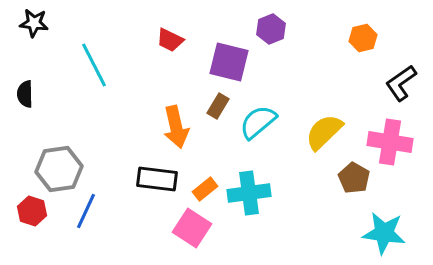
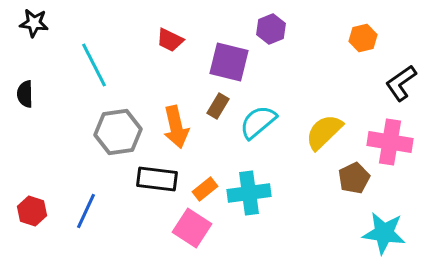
gray hexagon: moved 59 px right, 37 px up
brown pentagon: rotated 16 degrees clockwise
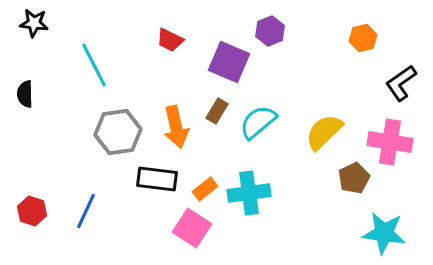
purple hexagon: moved 1 px left, 2 px down
purple square: rotated 9 degrees clockwise
brown rectangle: moved 1 px left, 5 px down
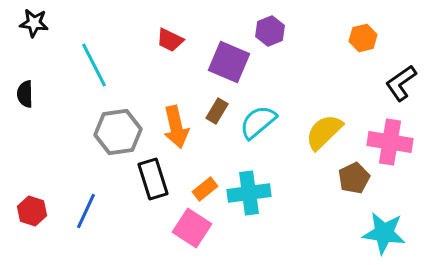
black rectangle: moved 4 px left; rotated 66 degrees clockwise
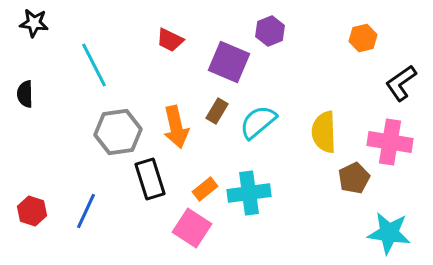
yellow semicircle: rotated 48 degrees counterclockwise
black rectangle: moved 3 px left
cyan star: moved 5 px right
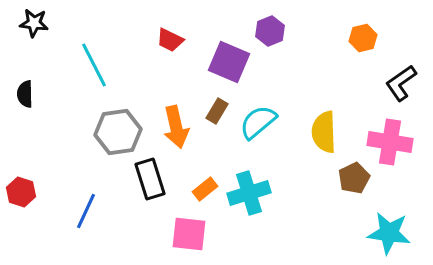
cyan cross: rotated 9 degrees counterclockwise
red hexagon: moved 11 px left, 19 px up
pink square: moved 3 px left, 6 px down; rotated 27 degrees counterclockwise
